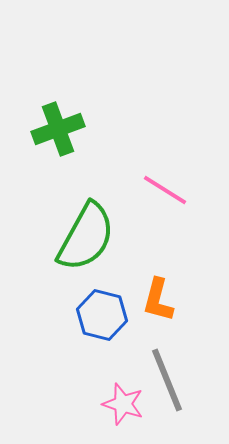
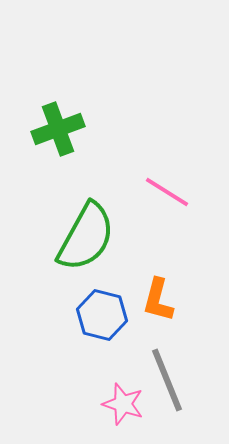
pink line: moved 2 px right, 2 px down
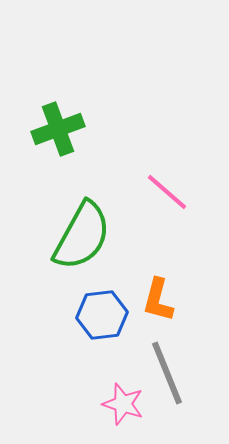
pink line: rotated 9 degrees clockwise
green semicircle: moved 4 px left, 1 px up
blue hexagon: rotated 21 degrees counterclockwise
gray line: moved 7 px up
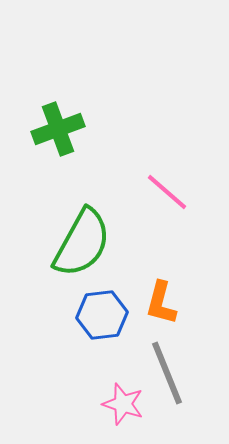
green semicircle: moved 7 px down
orange L-shape: moved 3 px right, 3 px down
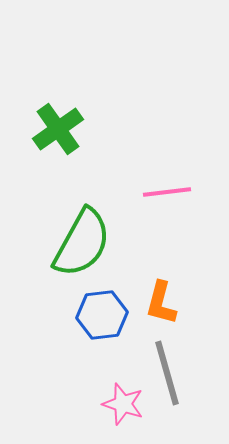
green cross: rotated 15 degrees counterclockwise
pink line: rotated 48 degrees counterclockwise
gray line: rotated 6 degrees clockwise
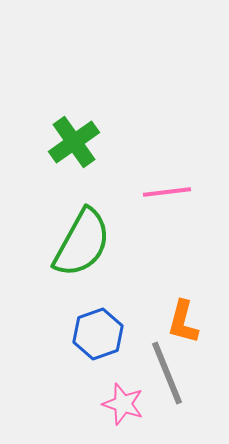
green cross: moved 16 px right, 13 px down
orange L-shape: moved 22 px right, 19 px down
blue hexagon: moved 4 px left, 19 px down; rotated 12 degrees counterclockwise
gray line: rotated 6 degrees counterclockwise
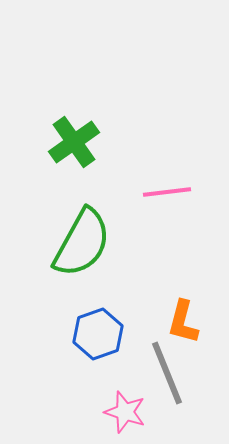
pink star: moved 2 px right, 8 px down
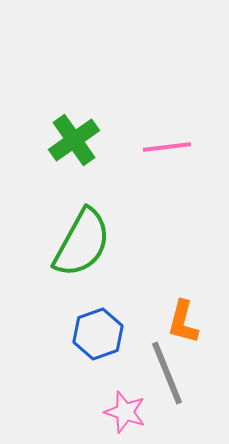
green cross: moved 2 px up
pink line: moved 45 px up
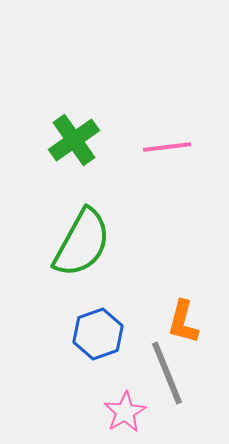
pink star: rotated 24 degrees clockwise
